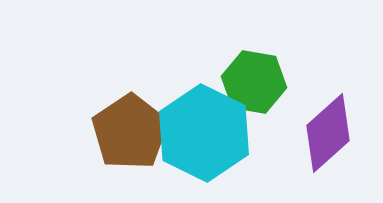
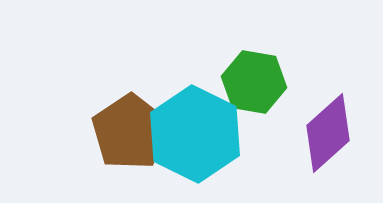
cyan hexagon: moved 9 px left, 1 px down
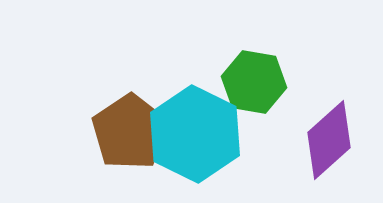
purple diamond: moved 1 px right, 7 px down
